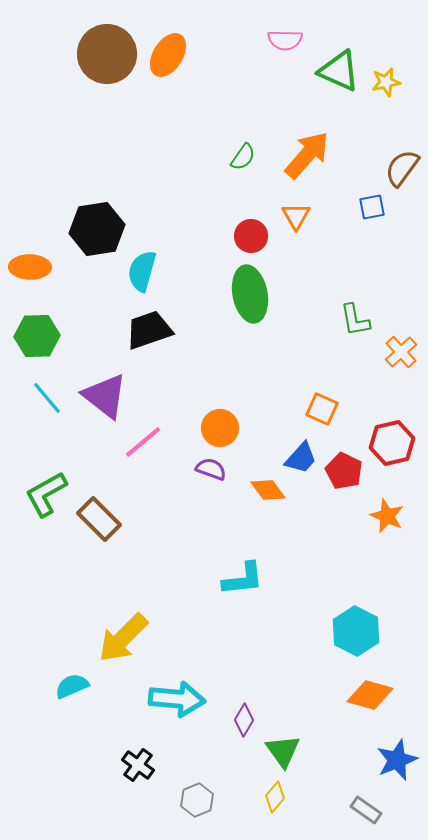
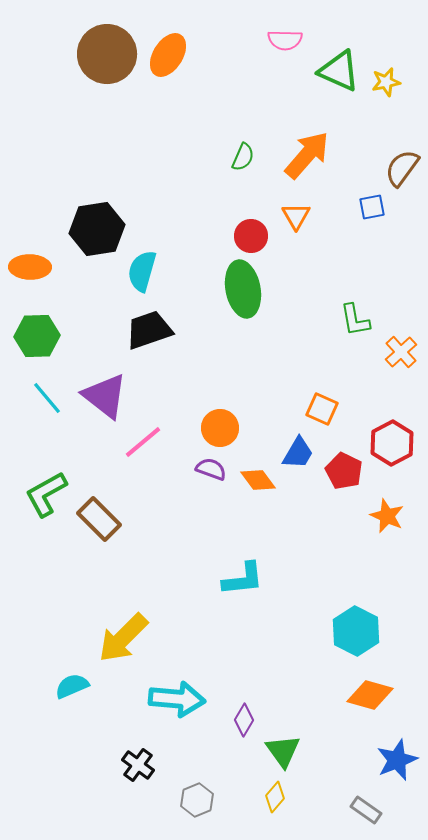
green semicircle at (243, 157): rotated 12 degrees counterclockwise
green ellipse at (250, 294): moved 7 px left, 5 px up
red hexagon at (392, 443): rotated 15 degrees counterclockwise
blue trapezoid at (301, 458): moved 3 px left, 5 px up; rotated 12 degrees counterclockwise
orange diamond at (268, 490): moved 10 px left, 10 px up
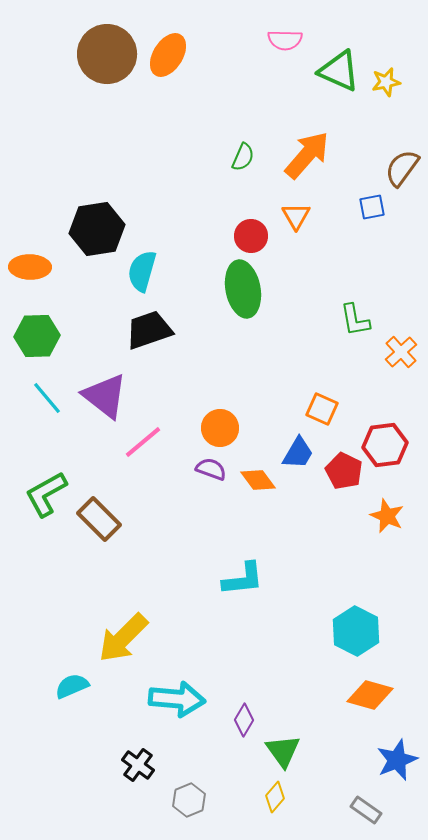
red hexagon at (392, 443): moved 7 px left, 2 px down; rotated 21 degrees clockwise
gray hexagon at (197, 800): moved 8 px left
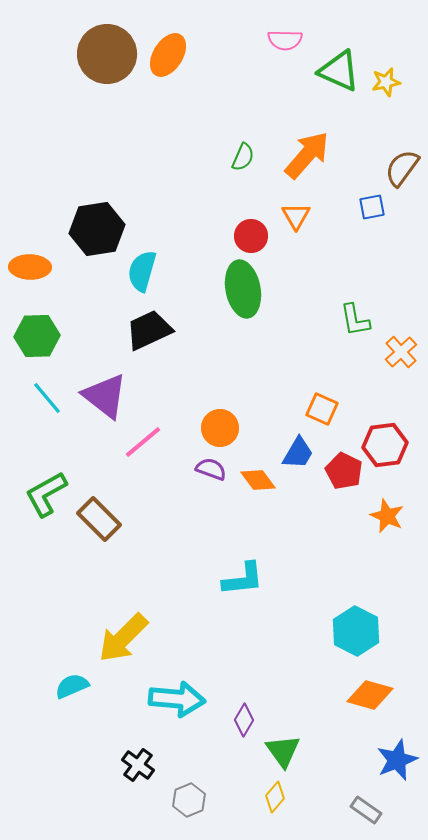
black trapezoid at (149, 330): rotated 6 degrees counterclockwise
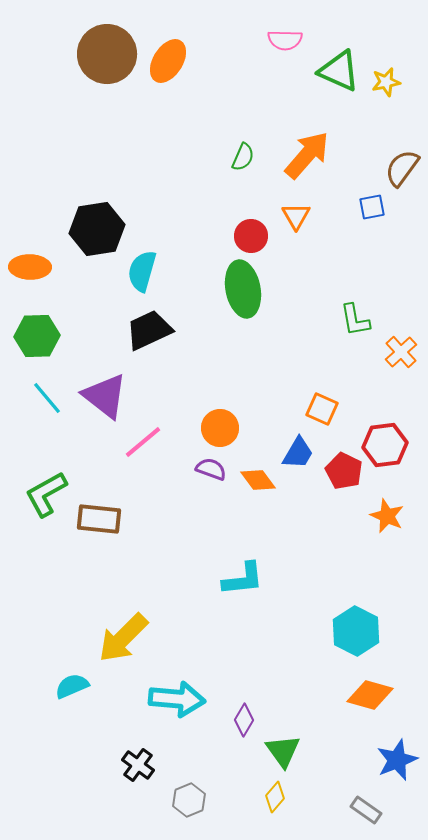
orange ellipse at (168, 55): moved 6 px down
brown rectangle at (99, 519): rotated 39 degrees counterclockwise
